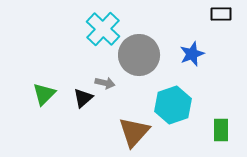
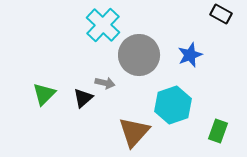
black rectangle: rotated 30 degrees clockwise
cyan cross: moved 4 px up
blue star: moved 2 px left, 1 px down
green rectangle: moved 3 px left, 1 px down; rotated 20 degrees clockwise
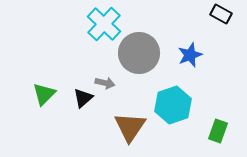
cyan cross: moved 1 px right, 1 px up
gray circle: moved 2 px up
brown triangle: moved 4 px left, 5 px up; rotated 8 degrees counterclockwise
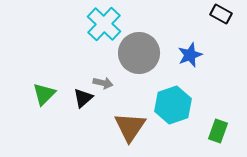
gray arrow: moved 2 px left
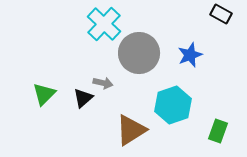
brown triangle: moved 1 px right, 3 px down; rotated 24 degrees clockwise
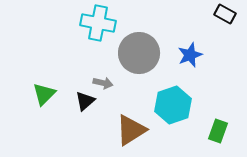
black rectangle: moved 4 px right
cyan cross: moved 6 px left, 1 px up; rotated 32 degrees counterclockwise
black triangle: moved 2 px right, 3 px down
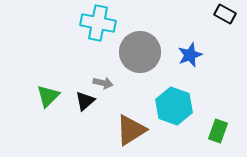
gray circle: moved 1 px right, 1 px up
green triangle: moved 4 px right, 2 px down
cyan hexagon: moved 1 px right, 1 px down; rotated 21 degrees counterclockwise
